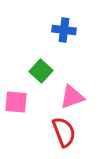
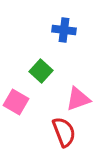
pink triangle: moved 6 px right, 2 px down
pink square: rotated 25 degrees clockwise
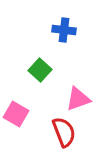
green square: moved 1 px left, 1 px up
pink square: moved 12 px down
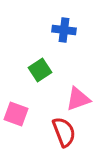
green square: rotated 15 degrees clockwise
pink square: rotated 10 degrees counterclockwise
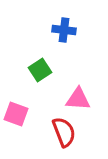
pink triangle: rotated 24 degrees clockwise
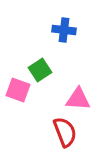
pink square: moved 2 px right, 24 px up
red semicircle: moved 1 px right
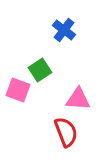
blue cross: rotated 30 degrees clockwise
red semicircle: moved 1 px right
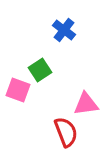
pink triangle: moved 8 px right, 5 px down; rotated 12 degrees counterclockwise
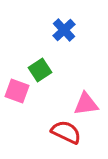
blue cross: rotated 10 degrees clockwise
pink square: moved 1 px left, 1 px down
red semicircle: rotated 44 degrees counterclockwise
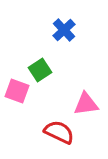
red semicircle: moved 7 px left
